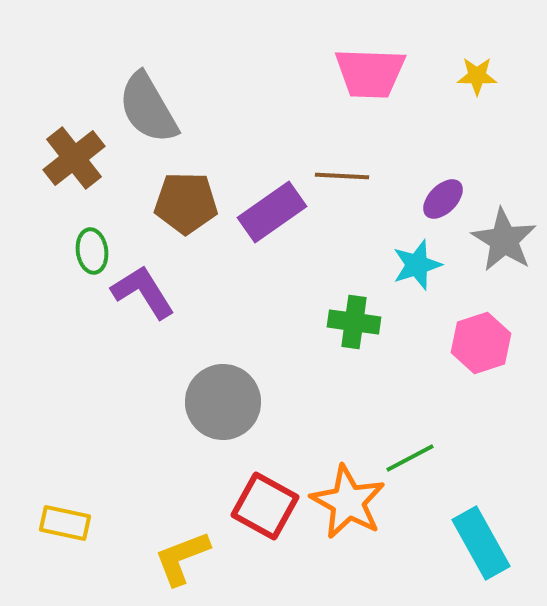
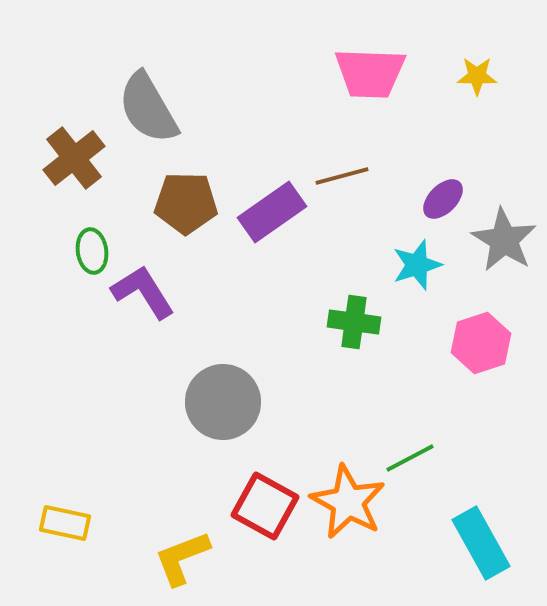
brown line: rotated 18 degrees counterclockwise
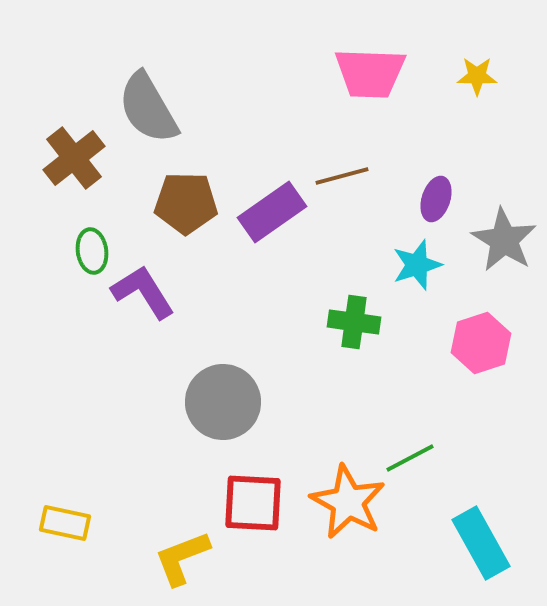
purple ellipse: moved 7 px left; rotated 27 degrees counterclockwise
red square: moved 12 px left, 3 px up; rotated 26 degrees counterclockwise
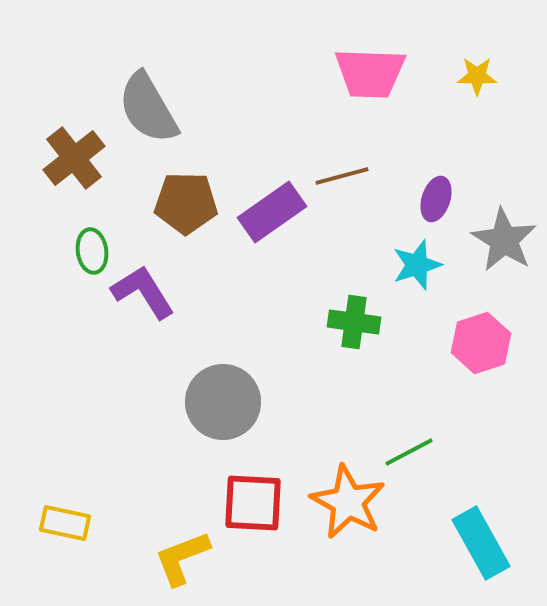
green line: moved 1 px left, 6 px up
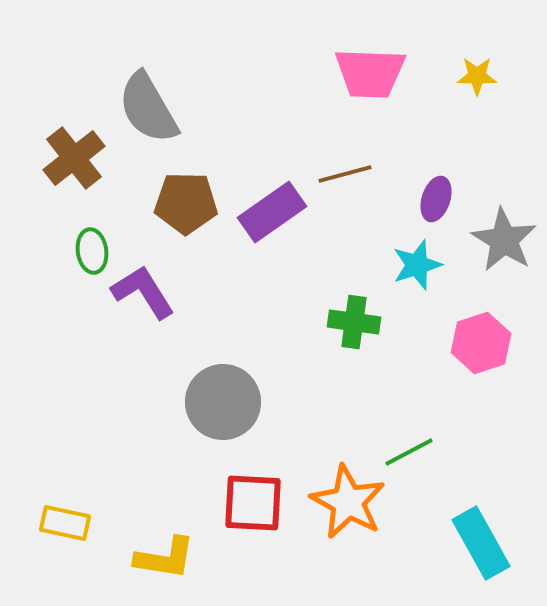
brown line: moved 3 px right, 2 px up
yellow L-shape: moved 17 px left; rotated 150 degrees counterclockwise
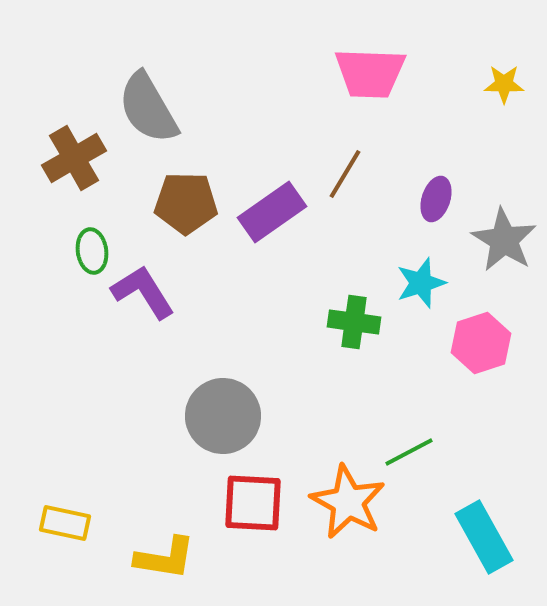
yellow star: moved 27 px right, 8 px down
brown cross: rotated 8 degrees clockwise
brown line: rotated 44 degrees counterclockwise
cyan star: moved 4 px right, 18 px down
gray circle: moved 14 px down
cyan rectangle: moved 3 px right, 6 px up
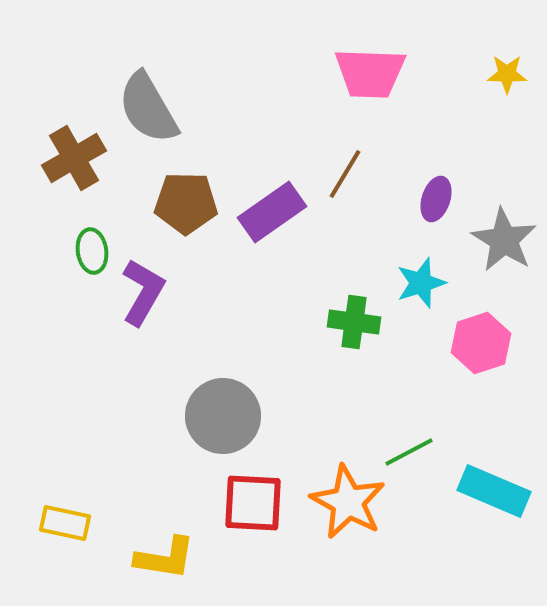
yellow star: moved 3 px right, 10 px up
purple L-shape: rotated 62 degrees clockwise
cyan rectangle: moved 10 px right, 46 px up; rotated 38 degrees counterclockwise
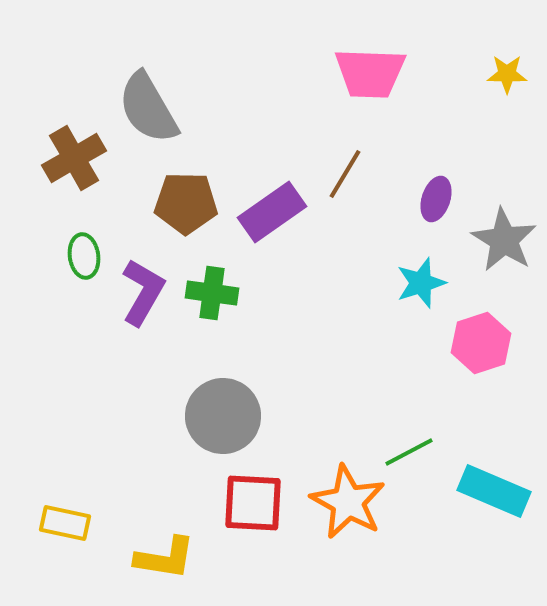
green ellipse: moved 8 px left, 5 px down
green cross: moved 142 px left, 29 px up
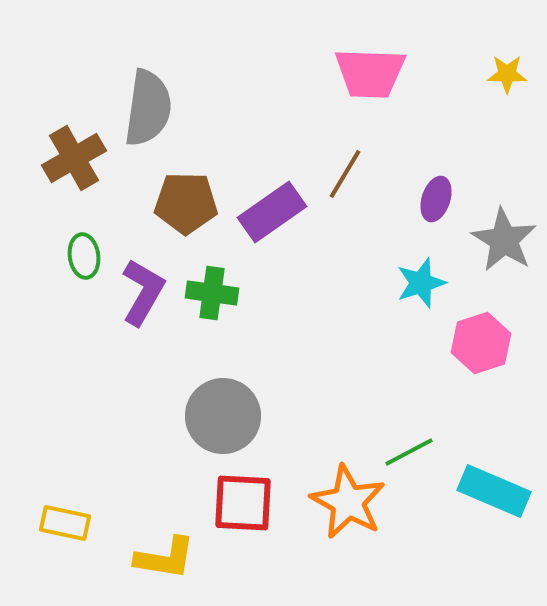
gray semicircle: rotated 142 degrees counterclockwise
red square: moved 10 px left
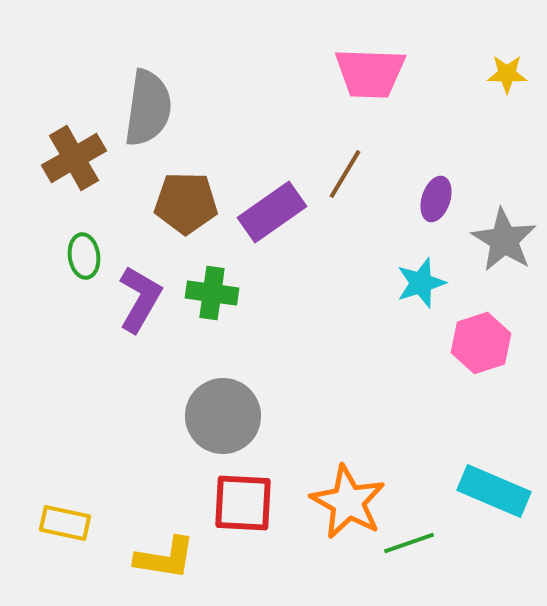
purple L-shape: moved 3 px left, 7 px down
green line: moved 91 px down; rotated 9 degrees clockwise
